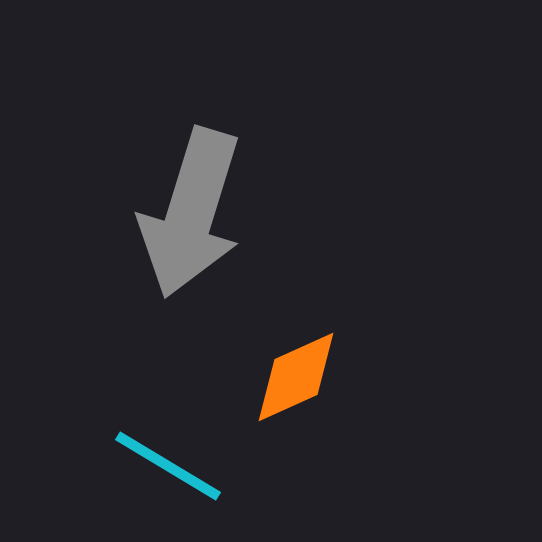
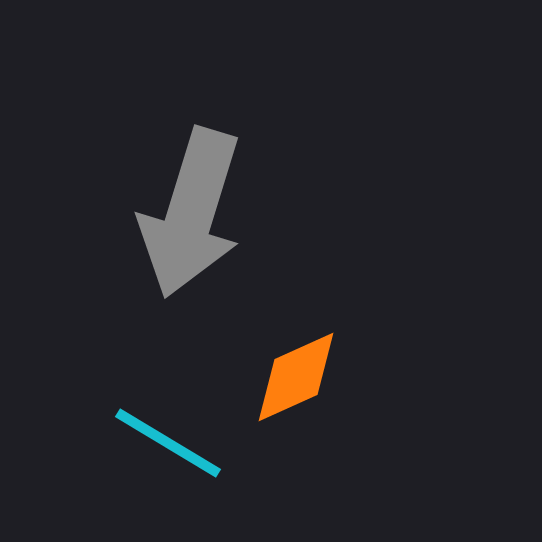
cyan line: moved 23 px up
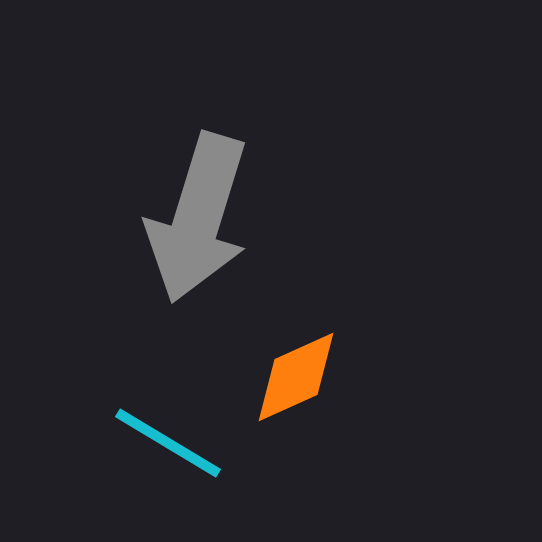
gray arrow: moved 7 px right, 5 px down
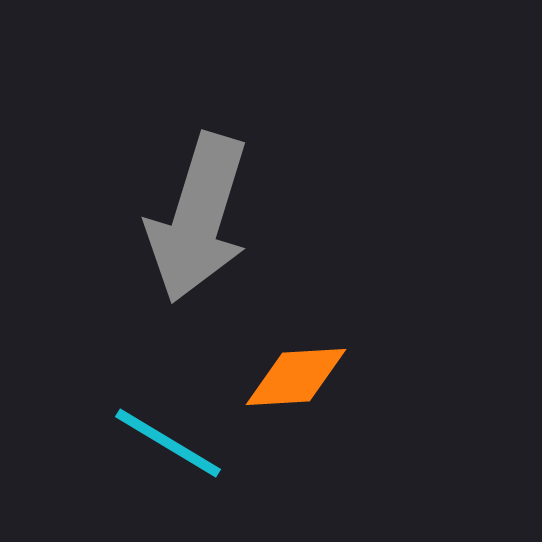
orange diamond: rotated 21 degrees clockwise
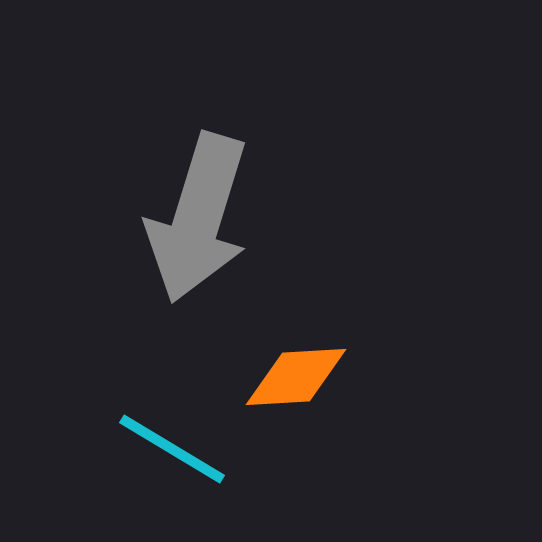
cyan line: moved 4 px right, 6 px down
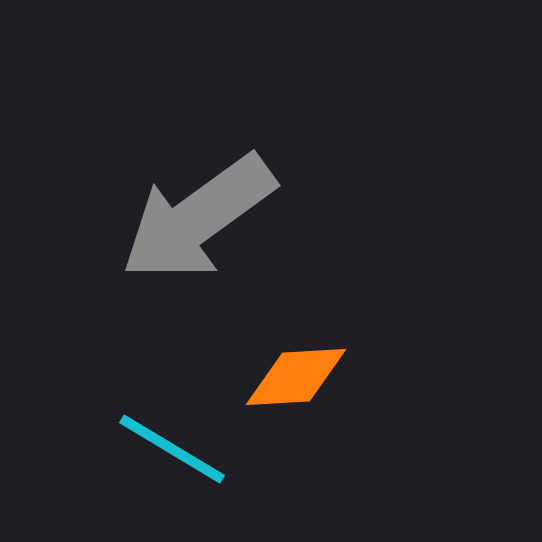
gray arrow: rotated 37 degrees clockwise
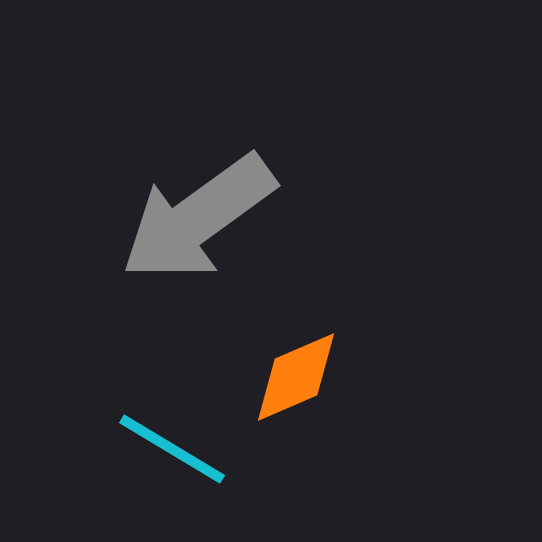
orange diamond: rotated 20 degrees counterclockwise
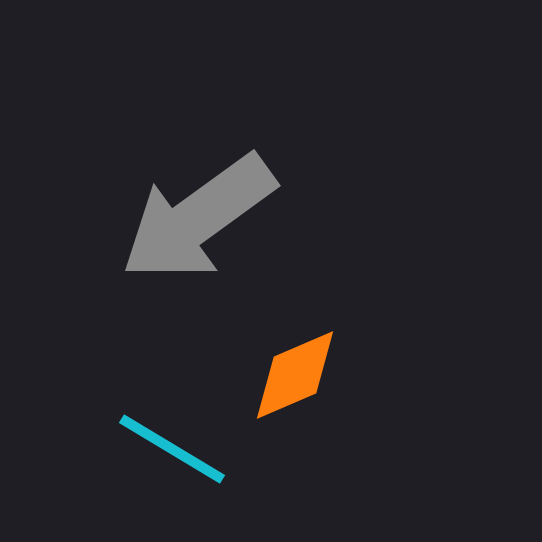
orange diamond: moved 1 px left, 2 px up
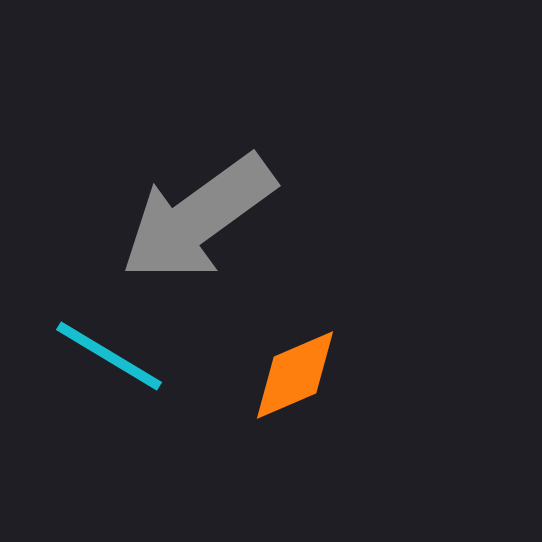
cyan line: moved 63 px left, 93 px up
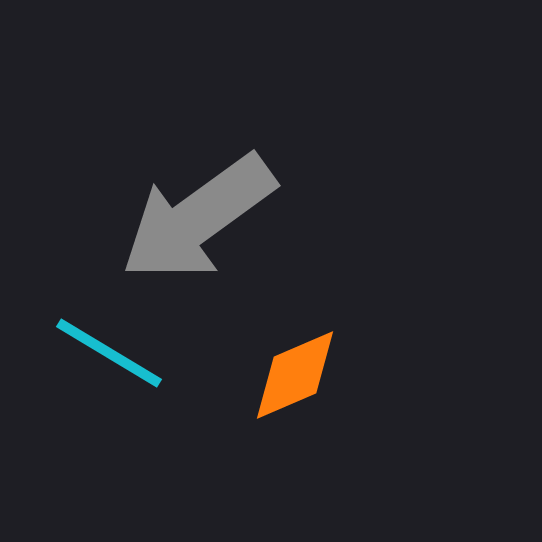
cyan line: moved 3 px up
